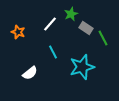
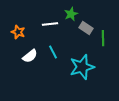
white line: rotated 42 degrees clockwise
green line: rotated 28 degrees clockwise
white semicircle: moved 17 px up
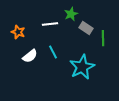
cyan star: rotated 10 degrees counterclockwise
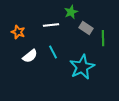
green star: moved 2 px up
white line: moved 1 px right, 1 px down
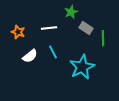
white line: moved 2 px left, 3 px down
